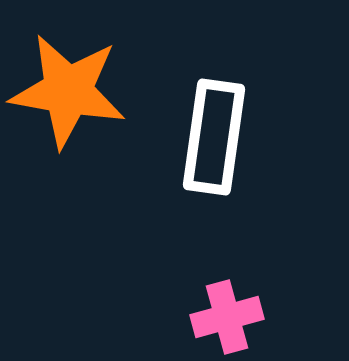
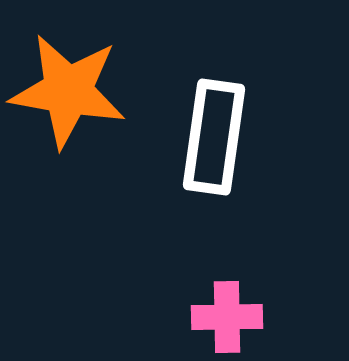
pink cross: rotated 14 degrees clockwise
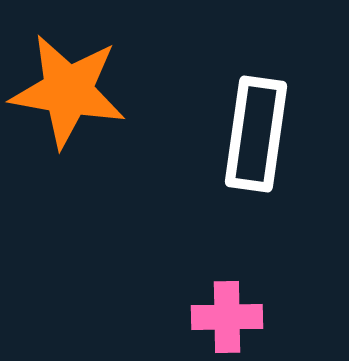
white rectangle: moved 42 px right, 3 px up
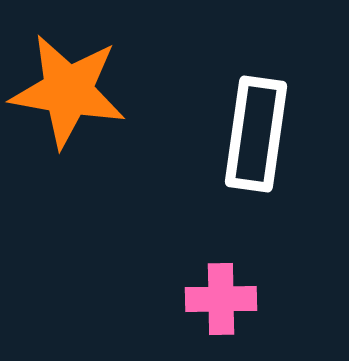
pink cross: moved 6 px left, 18 px up
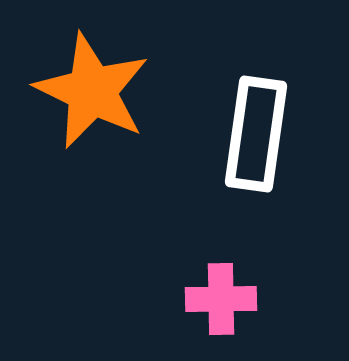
orange star: moved 24 px right; rotated 16 degrees clockwise
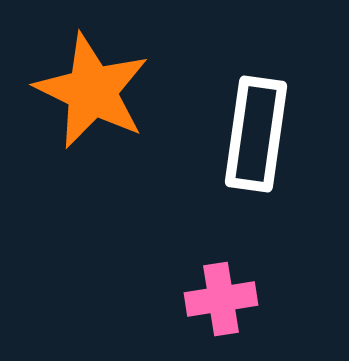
pink cross: rotated 8 degrees counterclockwise
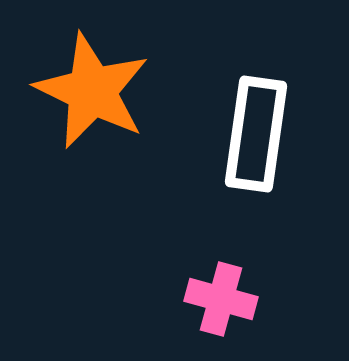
pink cross: rotated 24 degrees clockwise
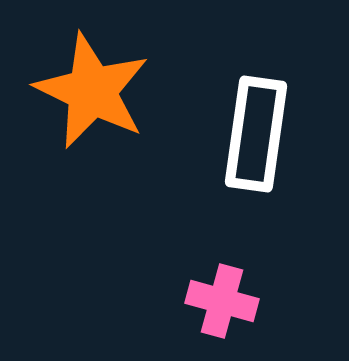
pink cross: moved 1 px right, 2 px down
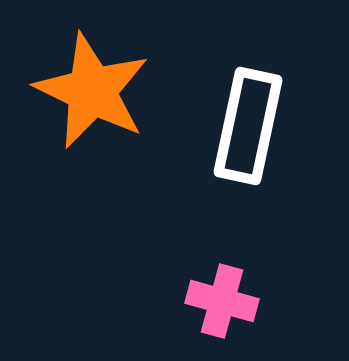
white rectangle: moved 8 px left, 8 px up; rotated 4 degrees clockwise
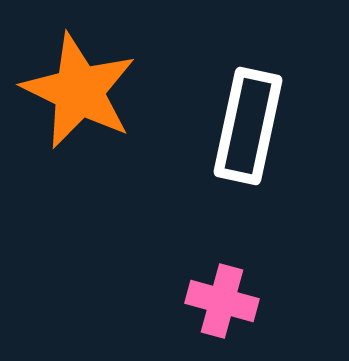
orange star: moved 13 px left
